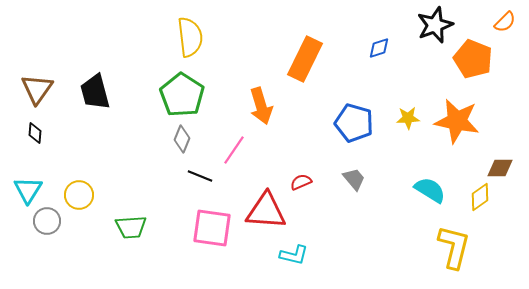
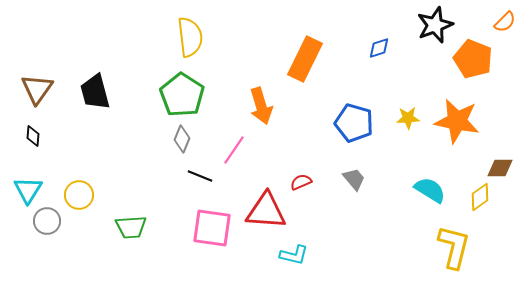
black diamond: moved 2 px left, 3 px down
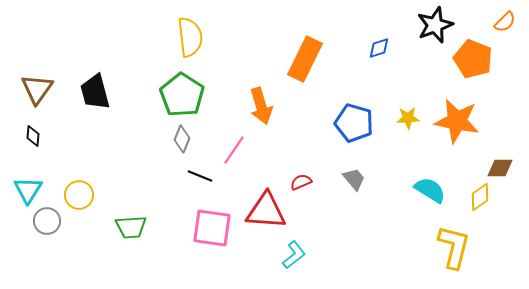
cyan L-shape: rotated 52 degrees counterclockwise
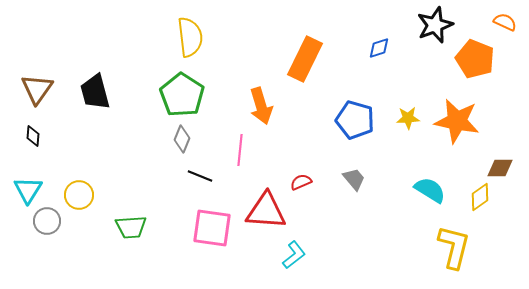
orange semicircle: rotated 110 degrees counterclockwise
orange pentagon: moved 2 px right
blue pentagon: moved 1 px right, 3 px up
pink line: moved 6 px right; rotated 28 degrees counterclockwise
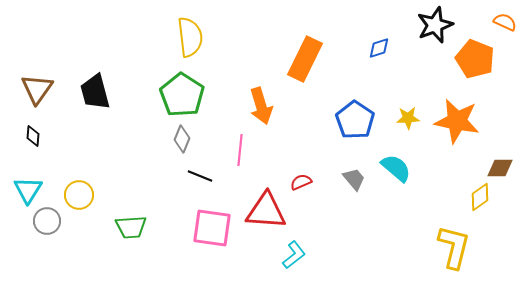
blue pentagon: rotated 18 degrees clockwise
cyan semicircle: moved 34 px left, 22 px up; rotated 8 degrees clockwise
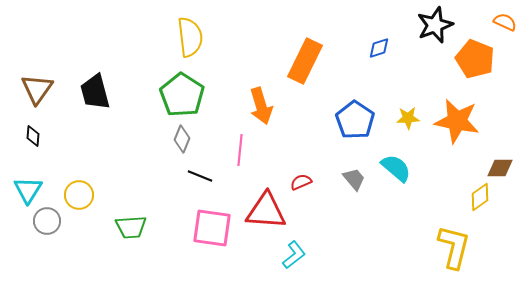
orange rectangle: moved 2 px down
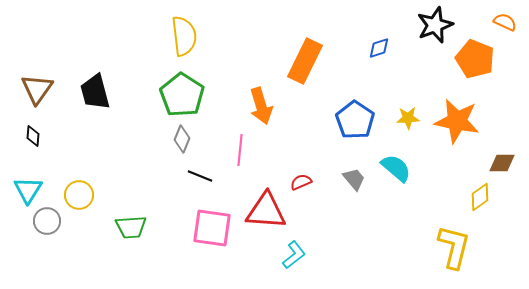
yellow semicircle: moved 6 px left, 1 px up
brown diamond: moved 2 px right, 5 px up
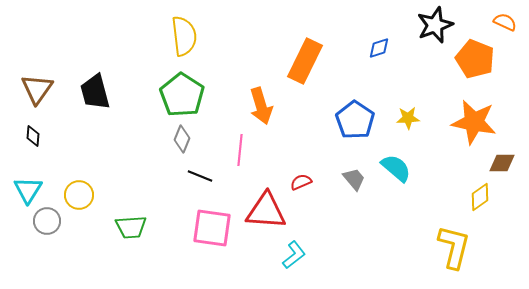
orange star: moved 17 px right, 1 px down
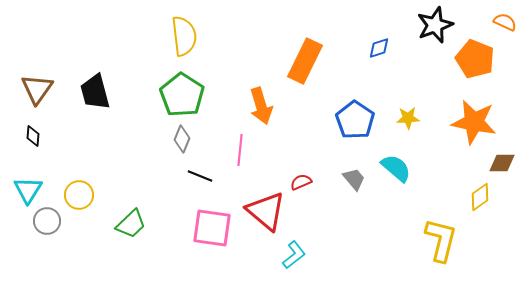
red triangle: rotated 36 degrees clockwise
green trapezoid: moved 3 px up; rotated 40 degrees counterclockwise
yellow L-shape: moved 13 px left, 7 px up
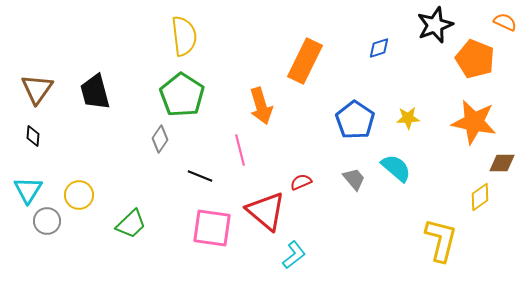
gray diamond: moved 22 px left; rotated 12 degrees clockwise
pink line: rotated 20 degrees counterclockwise
